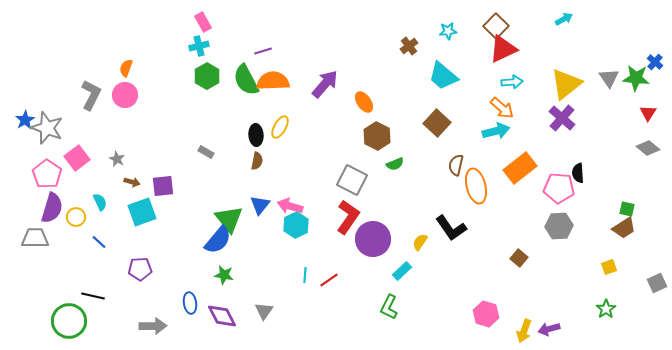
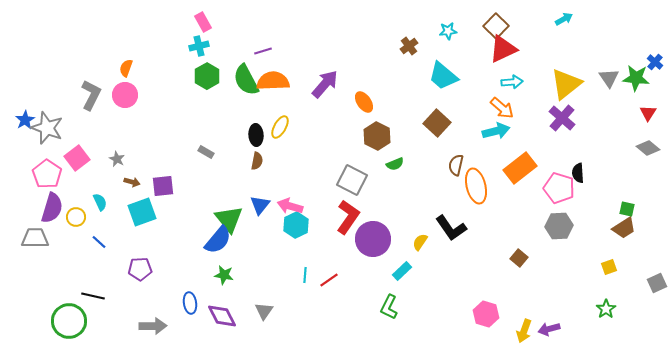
pink pentagon at (559, 188): rotated 12 degrees clockwise
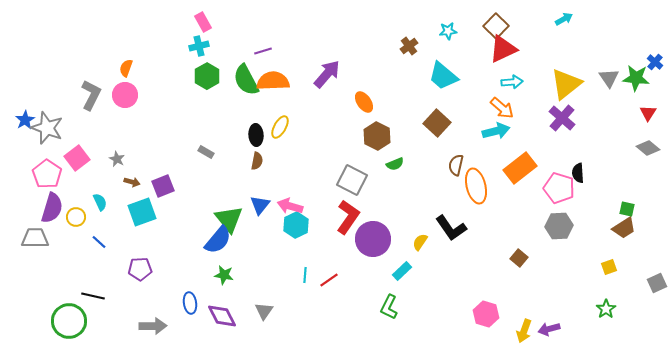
purple arrow at (325, 84): moved 2 px right, 10 px up
purple square at (163, 186): rotated 15 degrees counterclockwise
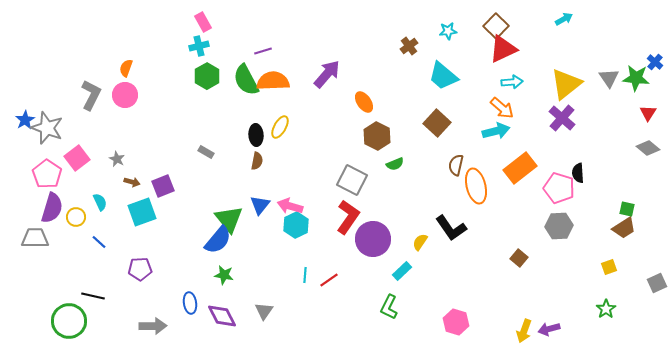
pink hexagon at (486, 314): moved 30 px left, 8 px down
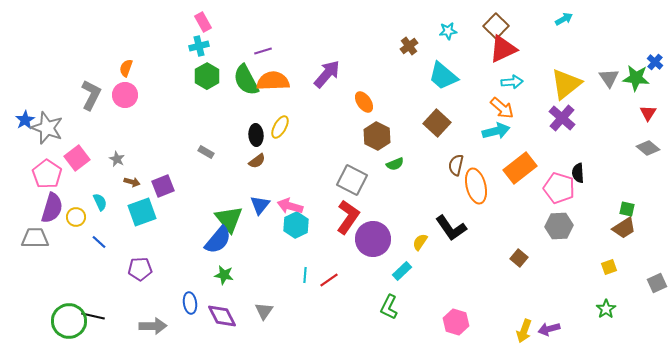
brown semicircle at (257, 161): rotated 42 degrees clockwise
black line at (93, 296): moved 20 px down
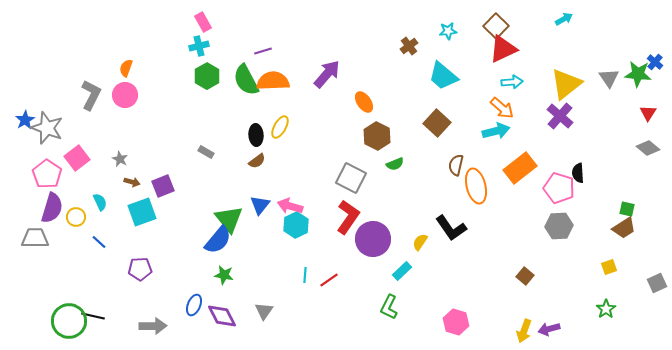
green star at (636, 78): moved 2 px right, 4 px up
purple cross at (562, 118): moved 2 px left, 2 px up
gray star at (117, 159): moved 3 px right
gray square at (352, 180): moved 1 px left, 2 px up
brown square at (519, 258): moved 6 px right, 18 px down
blue ellipse at (190, 303): moved 4 px right, 2 px down; rotated 30 degrees clockwise
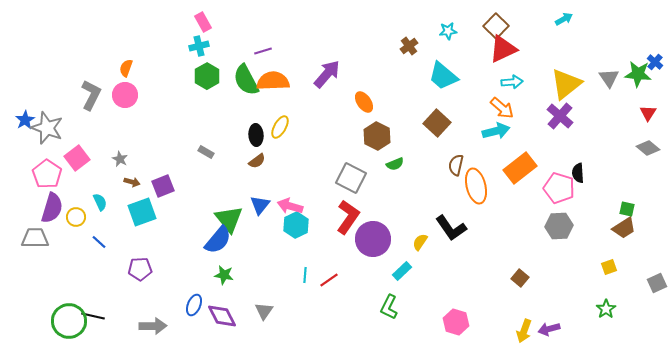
brown square at (525, 276): moved 5 px left, 2 px down
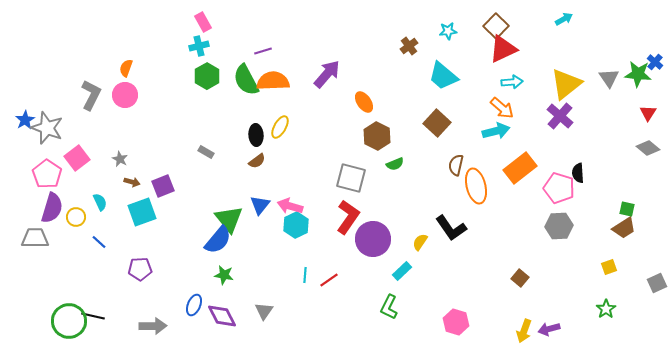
gray square at (351, 178): rotated 12 degrees counterclockwise
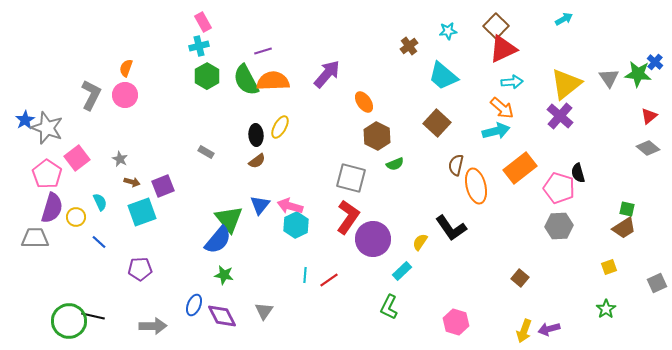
red triangle at (648, 113): moved 1 px right, 3 px down; rotated 18 degrees clockwise
black semicircle at (578, 173): rotated 12 degrees counterclockwise
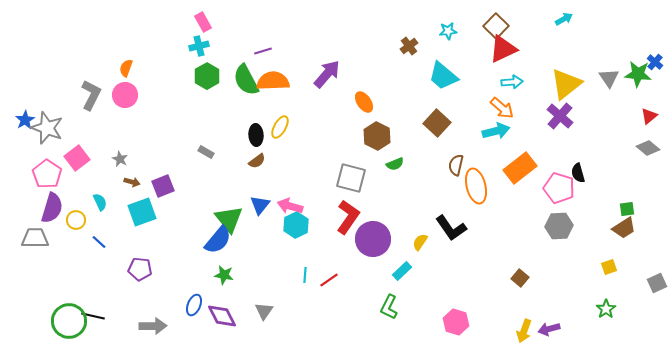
green square at (627, 209): rotated 21 degrees counterclockwise
yellow circle at (76, 217): moved 3 px down
purple pentagon at (140, 269): rotated 10 degrees clockwise
